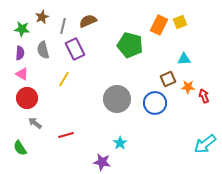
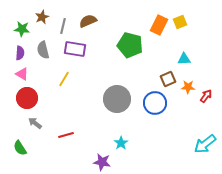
purple rectangle: rotated 55 degrees counterclockwise
red arrow: moved 2 px right; rotated 56 degrees clockwise
cyan star: moved 1 px right
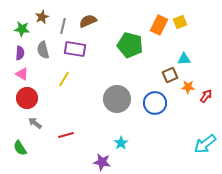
brown square: moved 2 px right, 4 px up
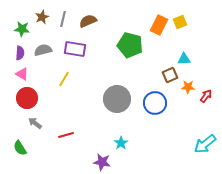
gray line: moved 7 px up
gray semicircle: rotated 90 degrees clockwise
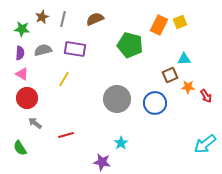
brown semicircle: moved 7 px right, 2 px up
red arrow: rotated 112 degrees clockwise
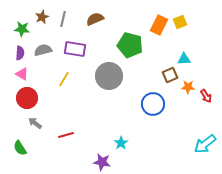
gray circle: moved 8 px left, 23 px up
blue circle: moved 2 px left, 1 px down
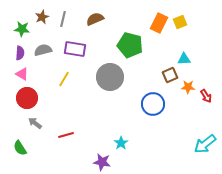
orange rectangle: moved 2 px up
gray circle: moved 1 px right, 1 px down
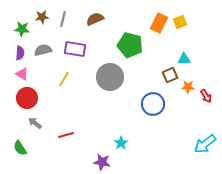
brown star: rotated 16 degrees clockwise
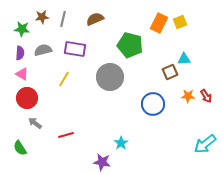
brown square: moved 3 px up
orange star: moved 9 px down
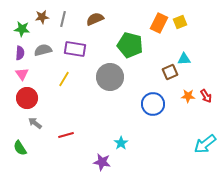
pink triangle: rotated 24 degrees clockwise
